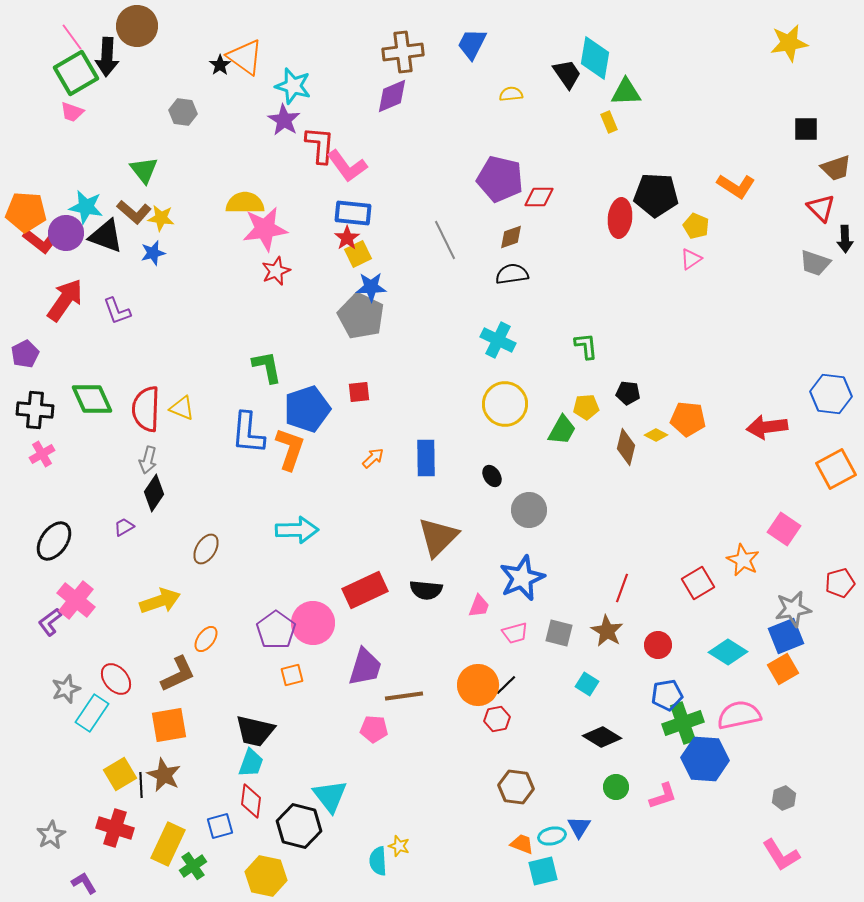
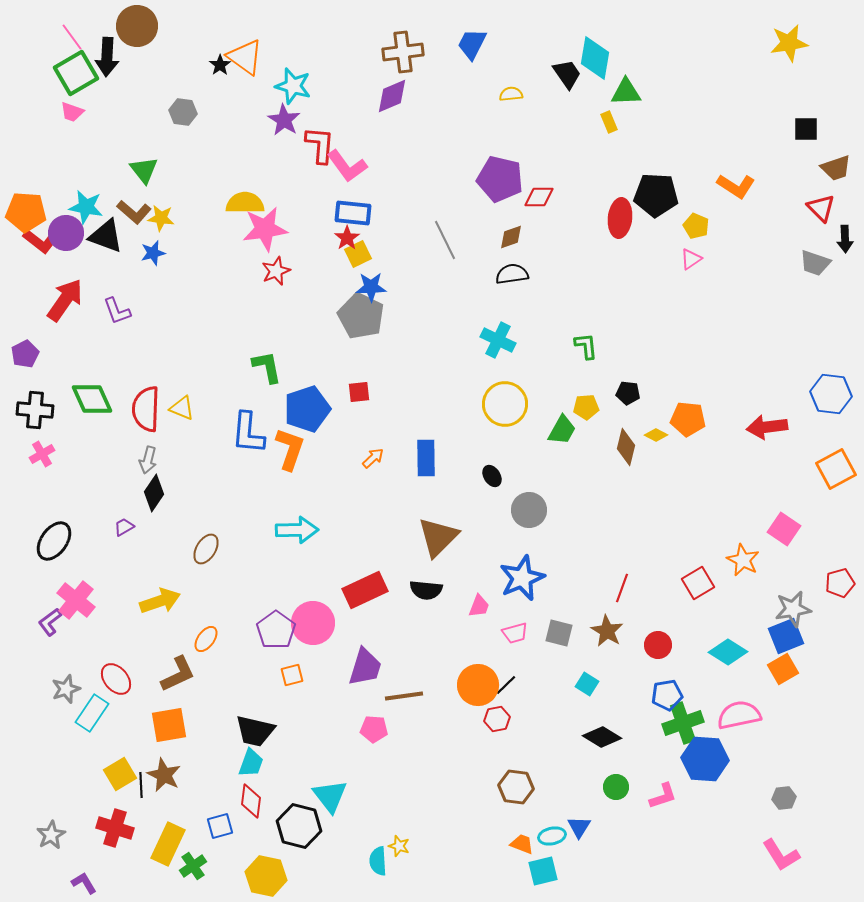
gray hexagon at (784, 798): rotated 15 degrees clockwise
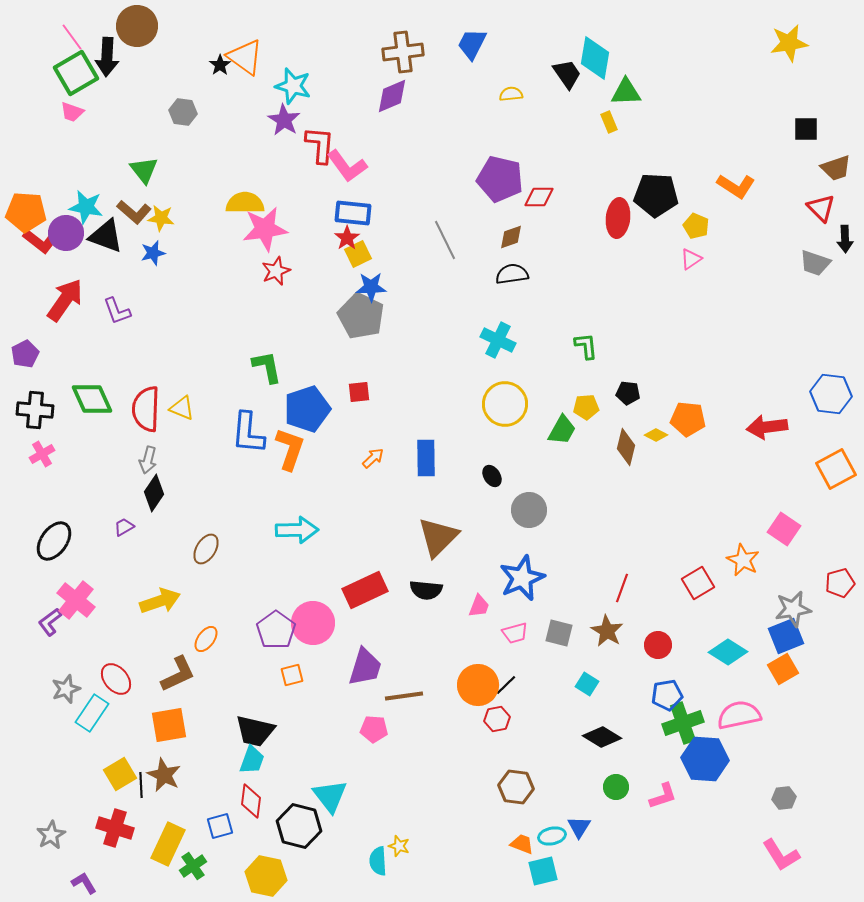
red ellipse at (620, 218): moved 2 px left
cyan trapezoid at (251, 763): moved 1 px right, 3 px up
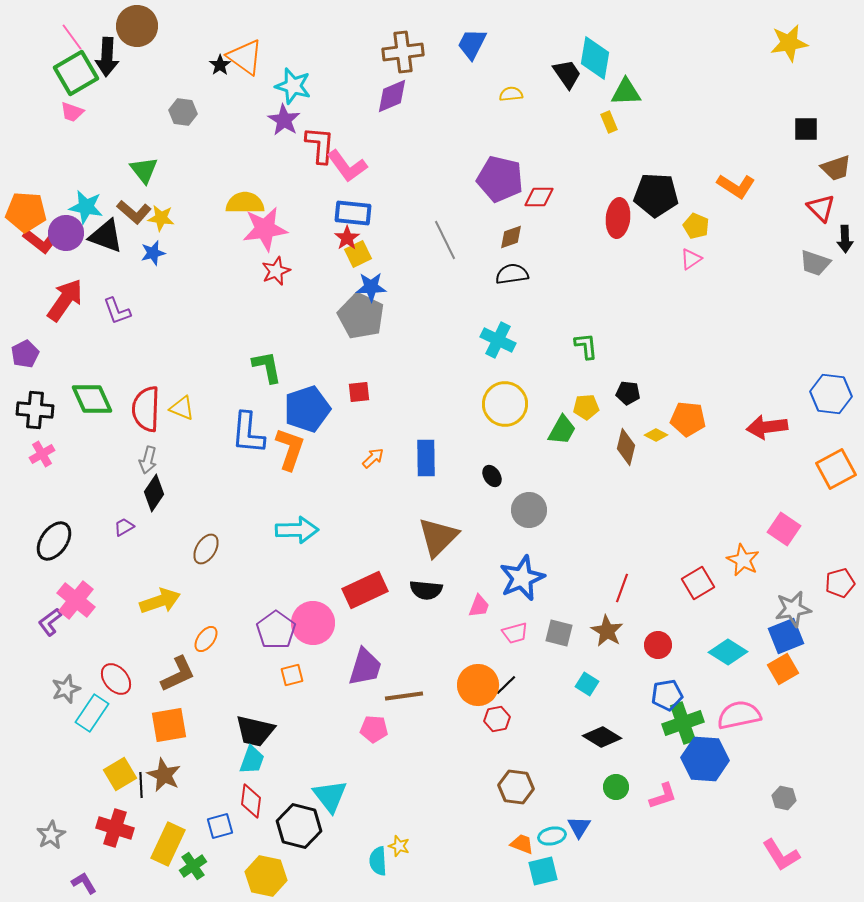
gray hexagon at (784, 798): rotated 20 degrees clockwise
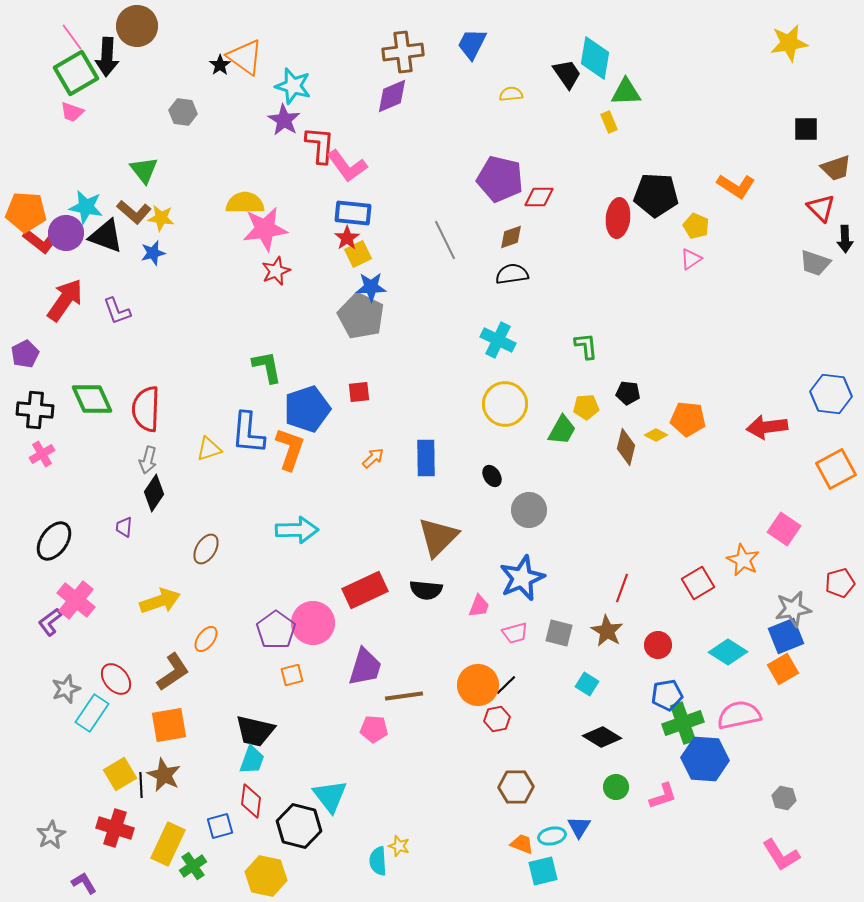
yellow triangle at (182, 408): moved 27 px right, 41 px down; rotated 40 degrees counterclockwise
purple trapezoid at (124, 527): rotated 55 degrees counterclockwise
brown L-shape at (178, 674): moved 5 px left, 2 px up; rotated 9 degrees counterclockwise
brown hexagon at (516, 787): rotated 8 degrees counterclockwise
